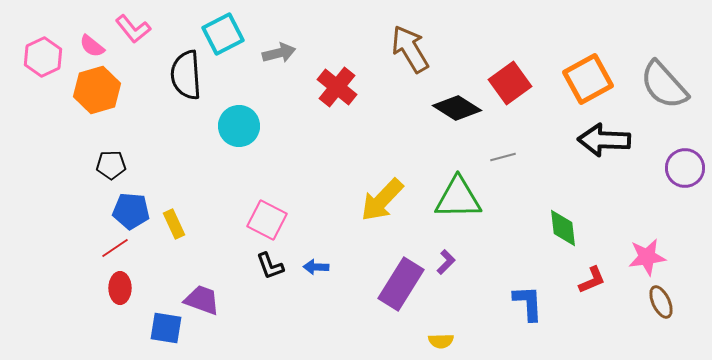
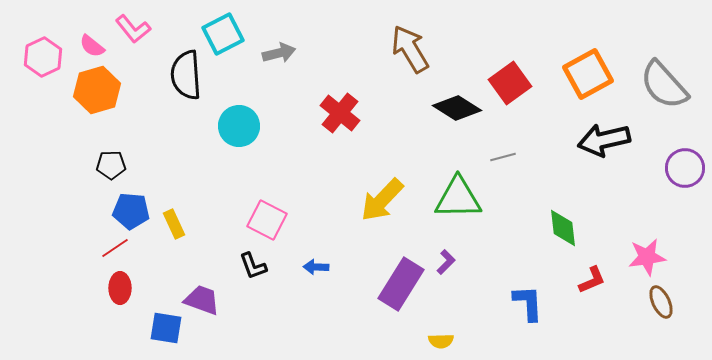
orange square: moved 5 px up
red cross: moved 3 px right, 26 px down
black arrow: rotated 15 degrees counterclockwise
black L-shape: moved 17 px left
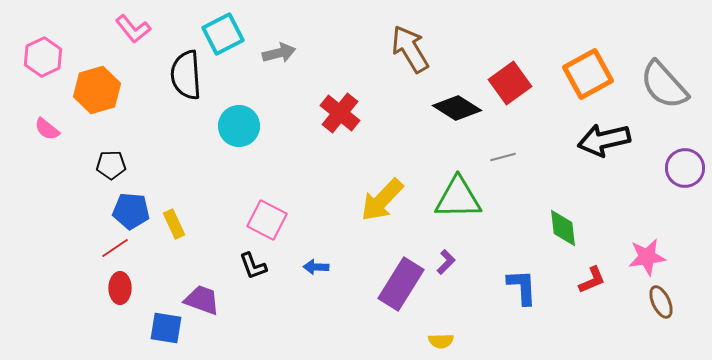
pink semicircle: moved 45 px left, 83 px down
blue L-shape: moved 6 px left, 16 px up
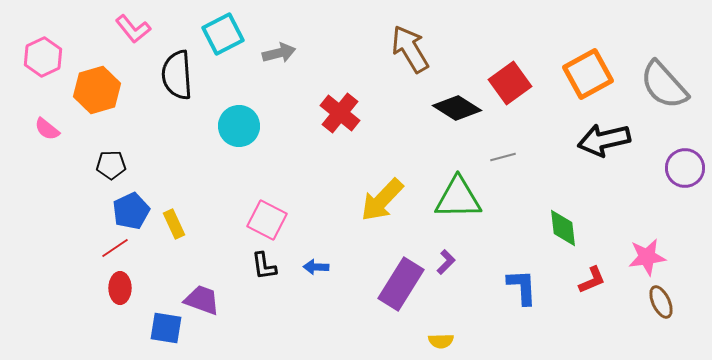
black semicircle: moved 9 px left
blue pentagon: rotated 30 degrees counterclockwise
black L-shape: moved 11 px right; rotated 12 degrees clockwise
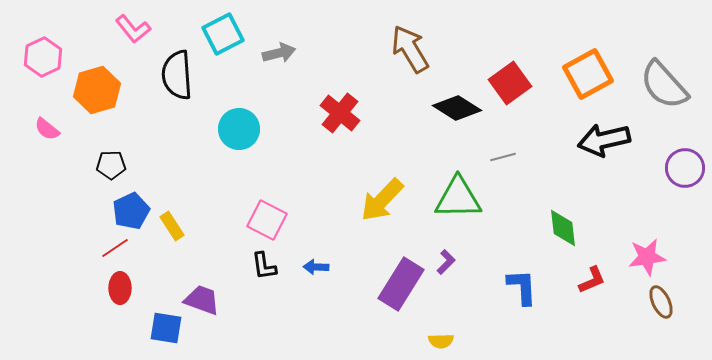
cyan circle: moved 3 px down
yellow rectangle: moved 2 px left, 2 px down; rotated 8 degrees counterclockwise
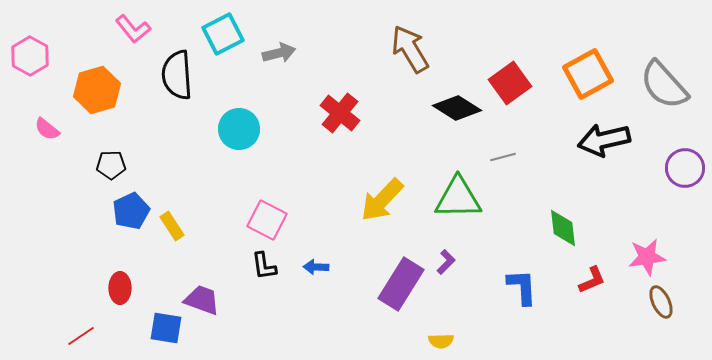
pink hexagon: moved 13 px left, 1 px up; rotated 6 degrees counterclockwise
red line: moved 34 px left, 88 px down
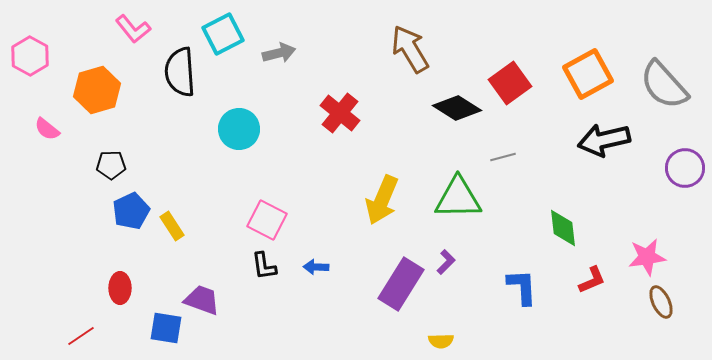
black semicircle: moved 3 px right, 3 px up
yellow arrow: rotated 21 degrees counterclockwise
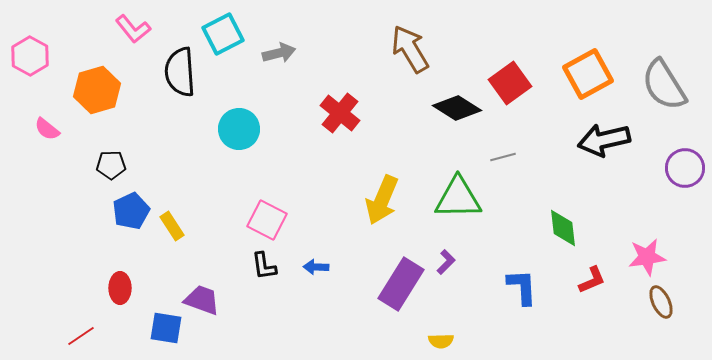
gray semicircle: rotated 10 degrees clockwise
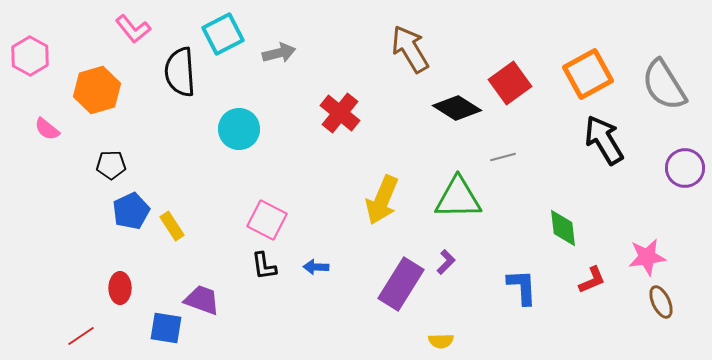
black arrow: rotated 72 degrees clockwise
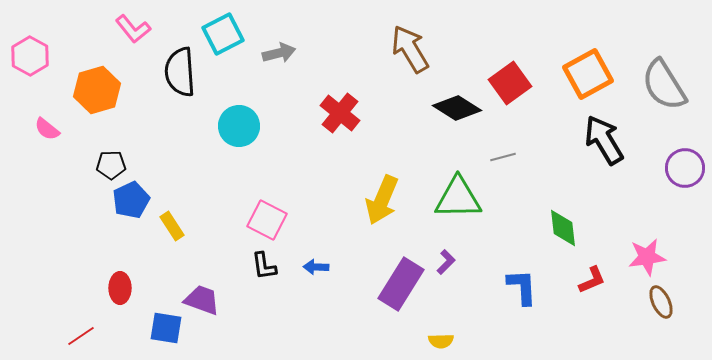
cyan circle: moved 3 px up
blue pentagon: moved 11 px up
